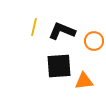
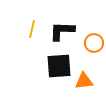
yellow line: moved 2 px left, 2 px down
black L-shape: rotated 20 degrees counterclockwise
orange circle: moved 2 px down
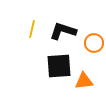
black L-shape: moved 1 px right; rotated 16 degrees clockwise
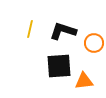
yellow line: moved 2 px left
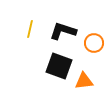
black square: rotated 24 degrees clockwise
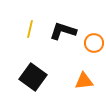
black square: moved 26 px left, 11 px down; rotated 16 degrees clockwise
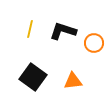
orange triangle: moved 11 px left
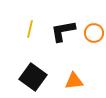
black L-shape: rotated 28 degrees counterclockwise
orange circle: moved 10 px up
orange triangle: moved 1 px right
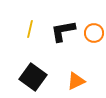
orange triangle: moved 2 px right; rotated 18 degrees counterclockwise
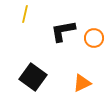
yellow line: moved 5 px left, 15 px up
orange circle: moved 5 px down
orange triangle: moved 6 px right, 2 px down
